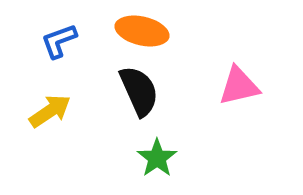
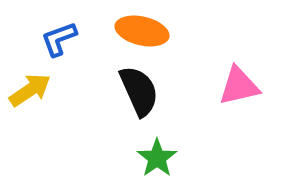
blue L-shape: moved 2 px up
yellow arrow: moved 20 px left, 21 px up
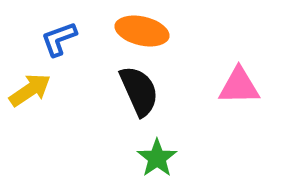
pink triangle: rotated 12 degrees clockwise
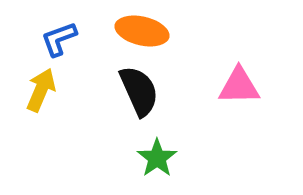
yellow arrow: moved 11 px right; rotated 33 degrees counterclockwise
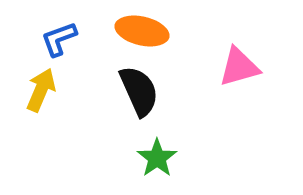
pink triangle: moved 19 px up; rotated 15 degrees counterclockwise
